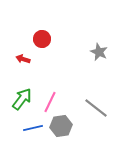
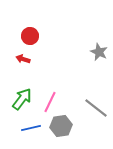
red circle: moved 12 px left, 3 px up
blue line: moved 2 px left
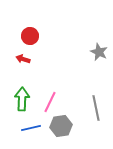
green arrow: rotated 35 degrees counterclockwise
gray line: rotated 40 degrees clockwise
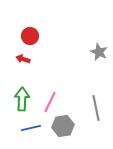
gray hexagon: moved 2 px right
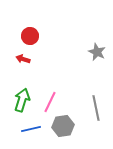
gray star: moved 2 px left
green arrow: moved 1 px down; rotated 15 degrees clockwise
blue line: moved 1 px down
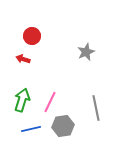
red circle: moved 2 px right
gray star: moved 11 px left; rotated 24 degrees clockwise
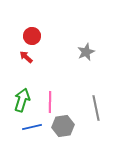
red arrow: moved 3 px right, 2 px up; rotated 24 degrees clockwise
pink line: rotated 25 degrees counterclockwise
blue line: moved 1 px right, 2 px up
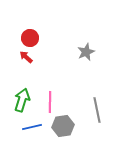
red circle: moved 2 px left, 2 px down
gray line: moved 1 px right, 2 px down
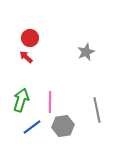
green arrow: moved 1 px left
blue line: rotated 24 degrees counterclockwise
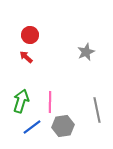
red circle: moved 3 px up
green arrow: moved 1 px down
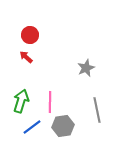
gray star: moved 16 px down
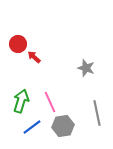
red circle: moved 12 px left, 9 px down
red arrow: moved 8 px right
gray star: rotated 30 degrees counterclockwise
pink line: rotated 25 degrees counterclockwise
gray line: moved 3 px down
